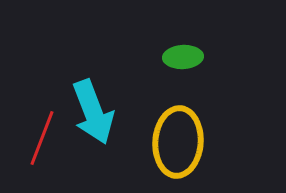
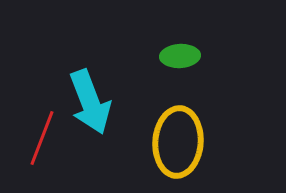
green ellipse: moved 3 px left, 1 px up
cyan arrow: moved 3 px left, 10 px up
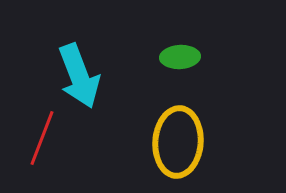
green ellipse: moved 1 px down
cyan arrow: moved 11 px left, 26 px up
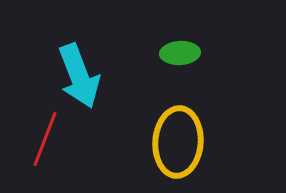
green ellipse: moved 4 px up
red line: moved 3 px right, 1 px down
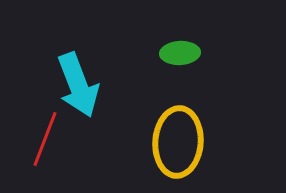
cyan arrow: moved 1 px left, 9 px down
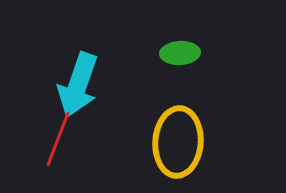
cyan arrow: rotated 40 degrees clockwise
red line: moved 13 px right
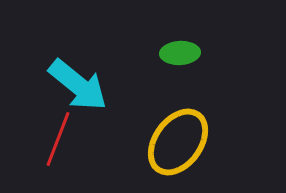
cyan arrow: rotated 70 degrees counterclockwise
yellow ellipse: rotated 32 degrees clockwise
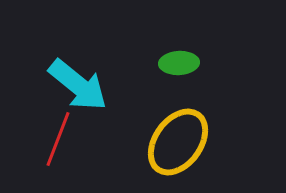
green ellipse: moved 1 px left, 10 px down
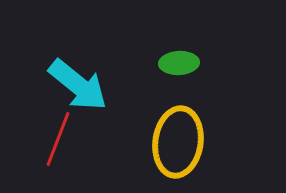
yellow ellipse: rotated 28 degrees counterclockwise
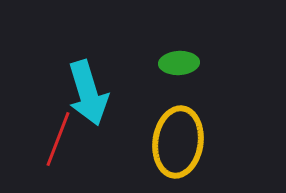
cyan arrow: moved 10 px right, 8 px down; rotated 34 degrees clockwise
